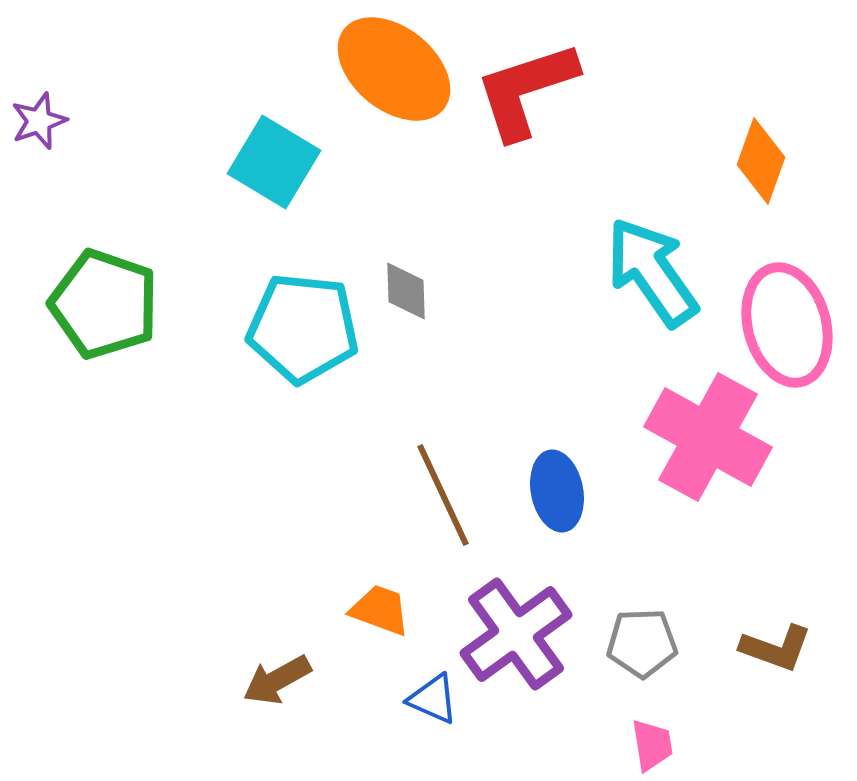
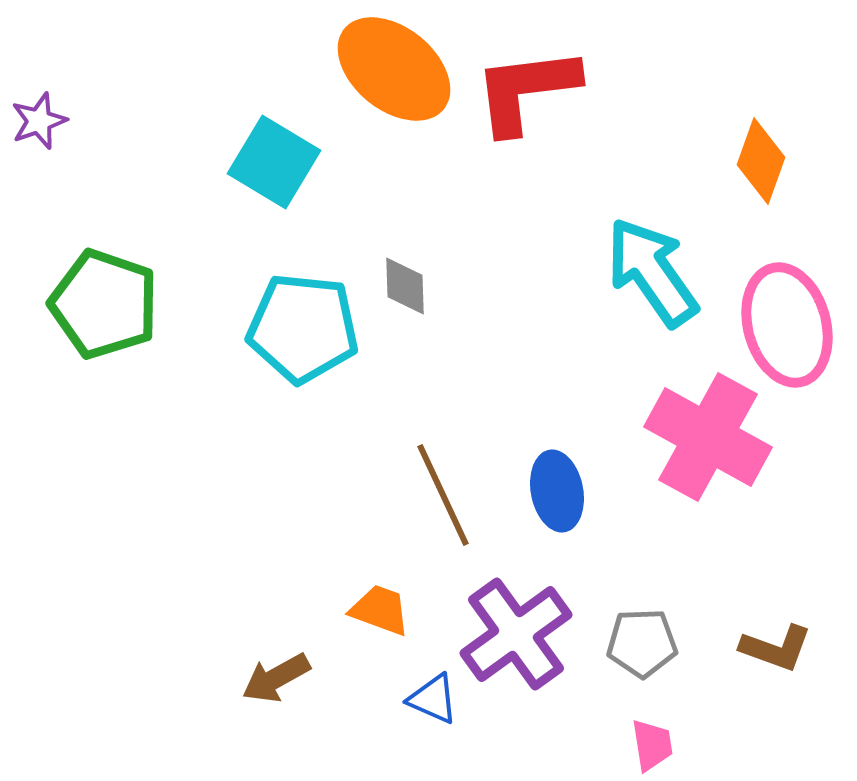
red L-shape: rotated 11 degrees clockwise
gray diamond: moved 1 px left, 5 px up
brown arrow: moved 1 px left, 2 px up
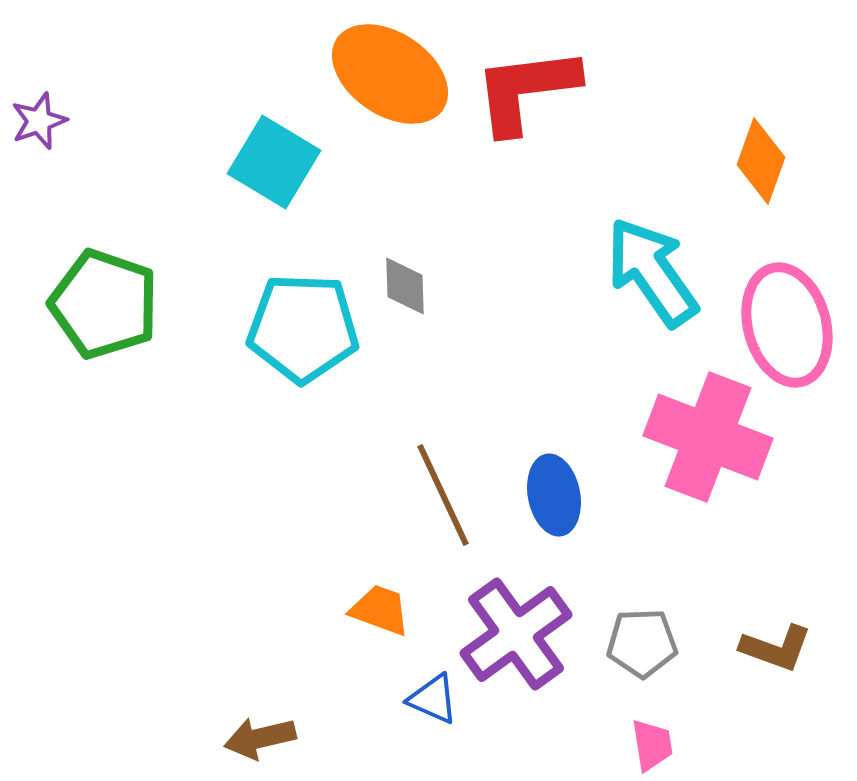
orange ellipse: moved 4 px left, 5 px down; rotated 5 degrees counterclockwise
cyan pentagon: rotated 4 degrees counterclockwise
pink cross: rotated 8 degrees counterclockwise
blue ellipse: moved 3 px left, 4 px down
brown arrow: moved 16 px left, 60 px down; rotated 16 degrees clockwise
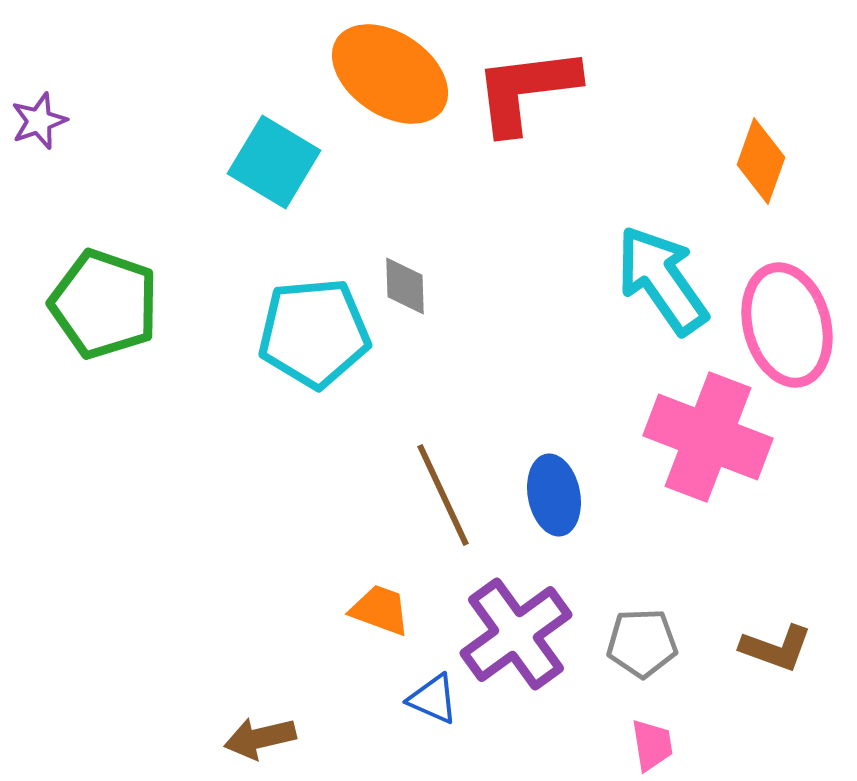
cyan arrow: moved 10 px right, 8 px down
cyan pentagon: moved 11 px right, 5 px down; rotated 7 degrees counterclockwise
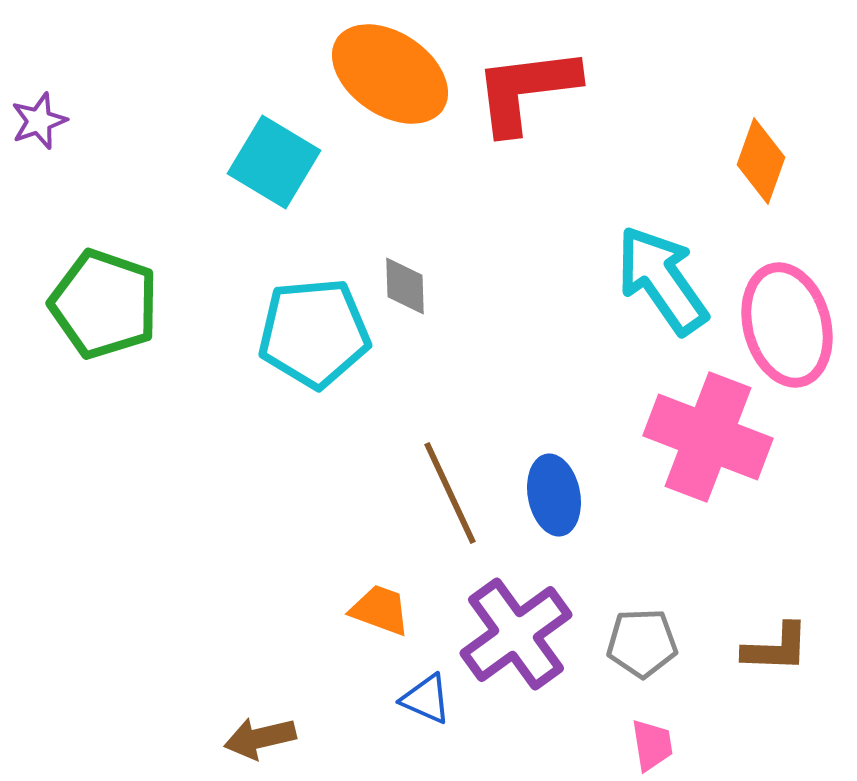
brown line: moved 7 px right, 2 px up
brown L-shape: rotated 18 degrees counterclockwise
blue triangle: moved 7 px left
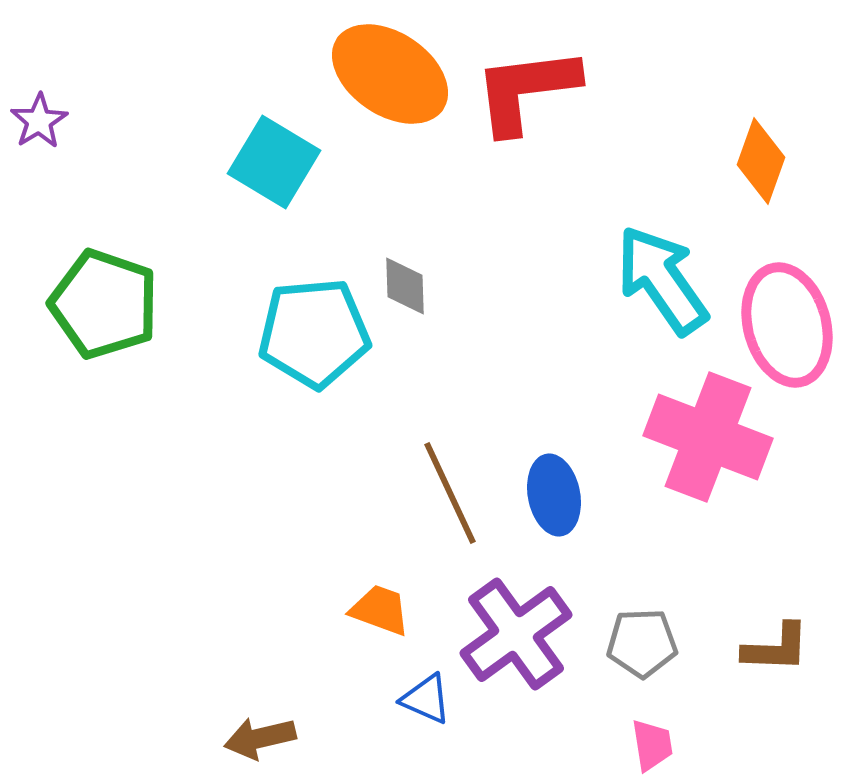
purple star: rotated 12 degrees counterclockwise
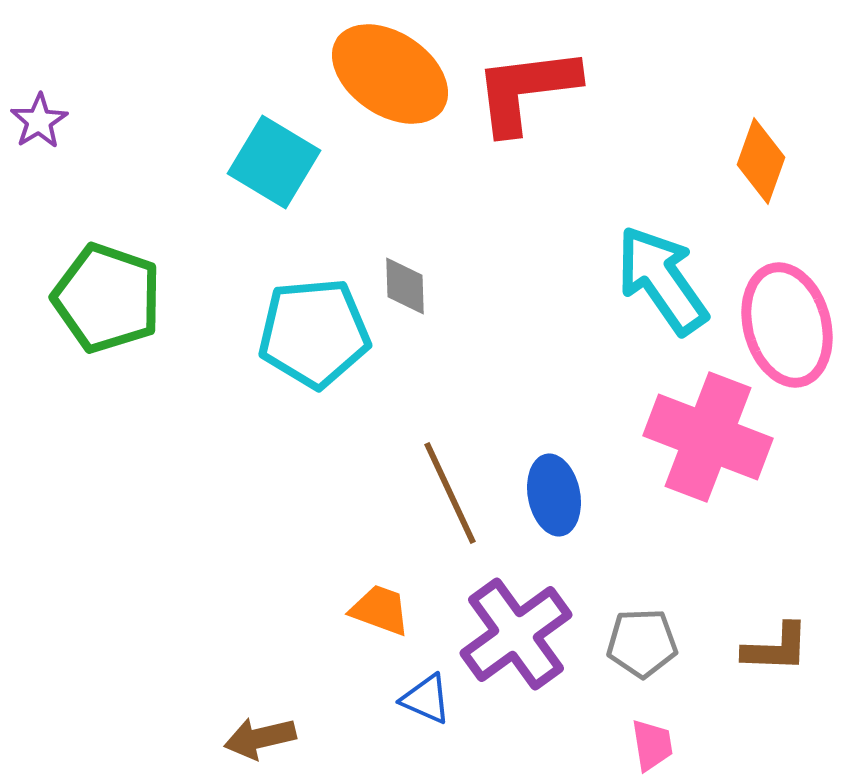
green pentagon: moved 3 px right, 6 px up
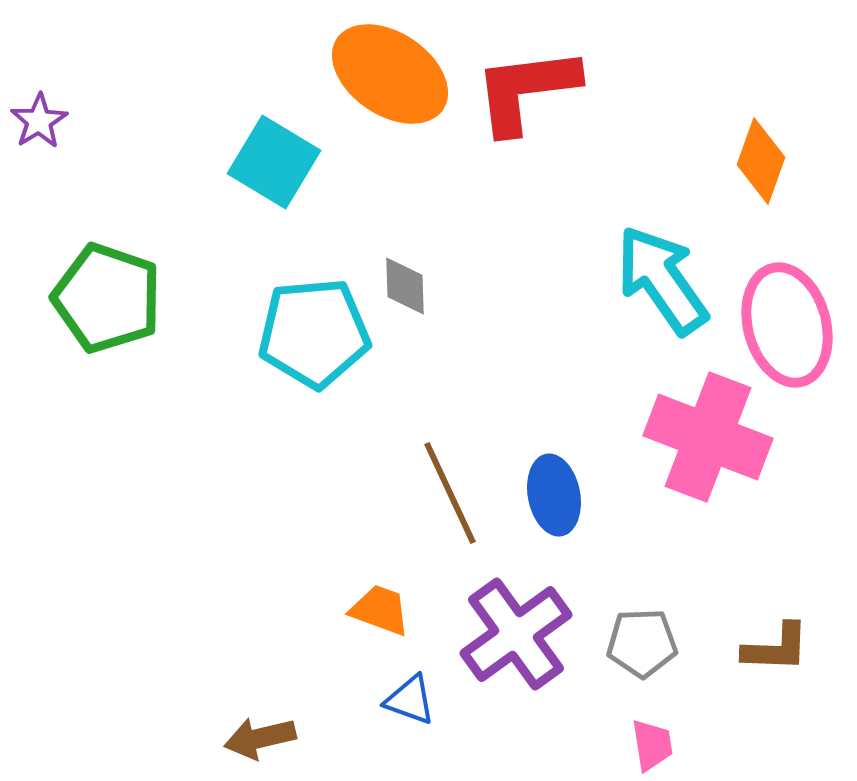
blue triangle: moved 16 px left, 1 px down; rotated 4 degrees counterclockwise
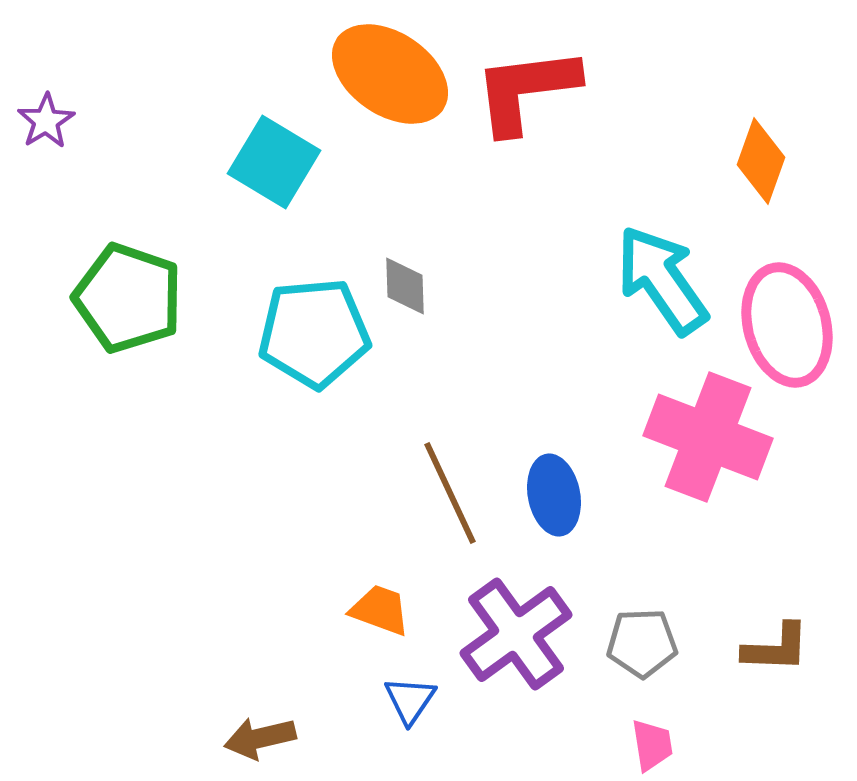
purple star: moved 7 px right
green pentagon: moved 21 px right
blue triangle: rotated 44 degrees clockwise
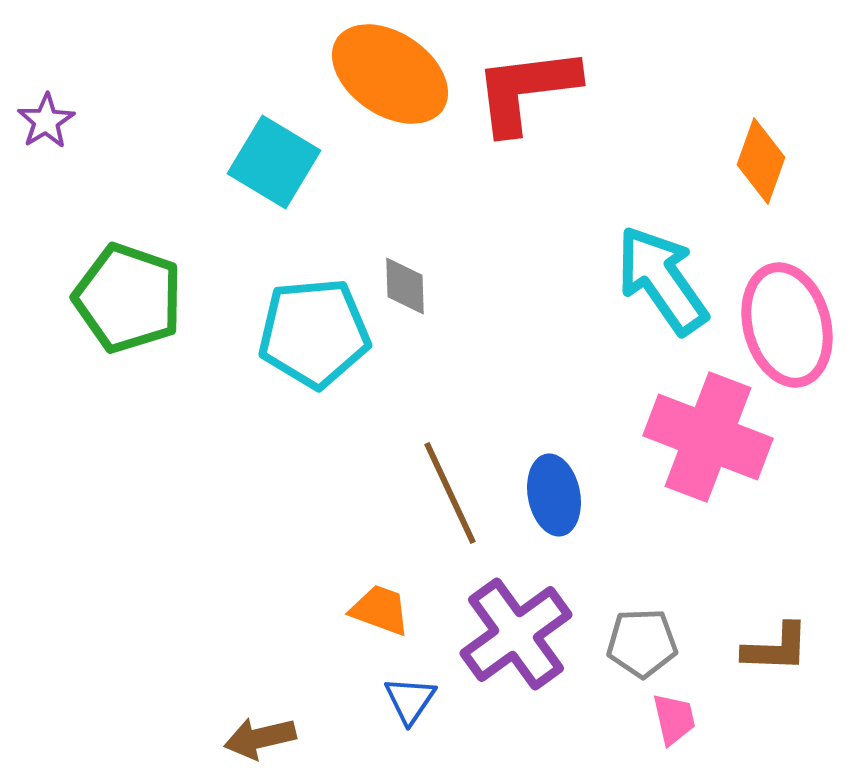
pink trapezoid: moved 22 px right, 26 px up; rotated 4 degrees counterclockwise
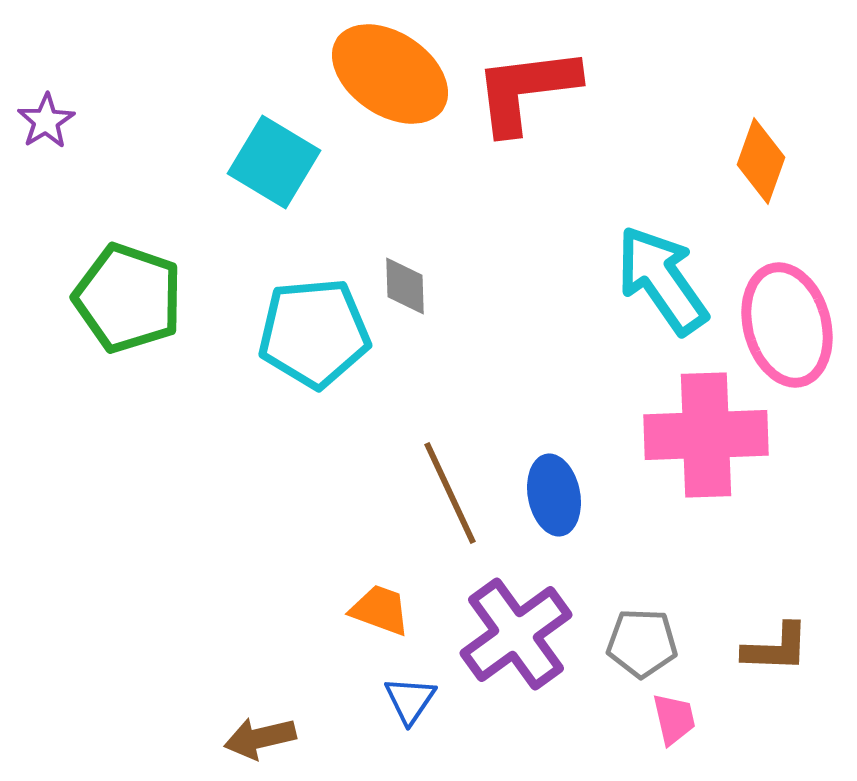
pink cross: moved 2 px left, 2 px up; rotated 23 degrees counterclockwise
gray pentagon: rotated 4 degrees clockwise
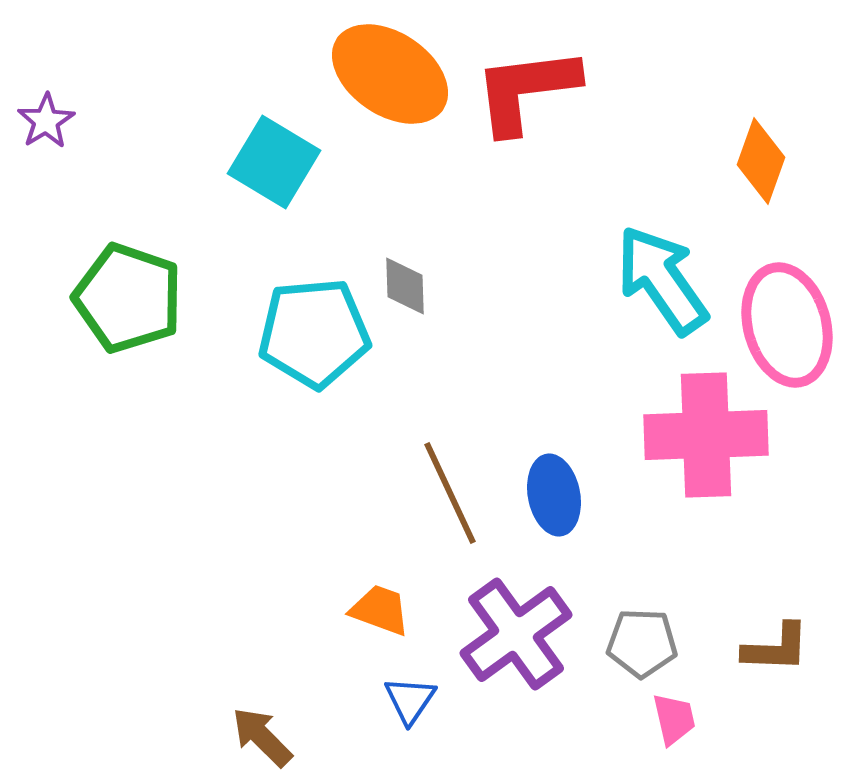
brown arrow: moved 2 px right, 1 px up; rotated 58 degrees clockwise
